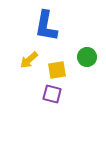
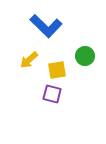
blue L-shape: rotated 56 degrees counterclockwise
green circle: moved 2 px left, 1 px up
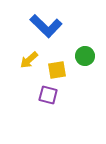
purple square: moved 4 px left, 1 px down
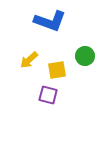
blue L-shape: moved 4 px right, 5 px up; rotated 24 degrees counterclockwise
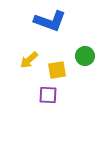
purple square: rotated 12 degrees counterclockwise
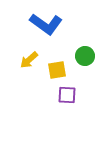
blue L-shape: moved 4 px left, 3 px down; rotated 16 degrees clockwise
purple square: moved 19 px right
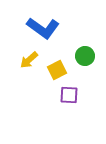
blue L-shape: moved 3 px left, 4 px down
yellow square: rotated 18 degrees counterclockwise
purple square: moved 2 px right
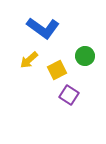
purple square: rotated 30 degrees clockwise
